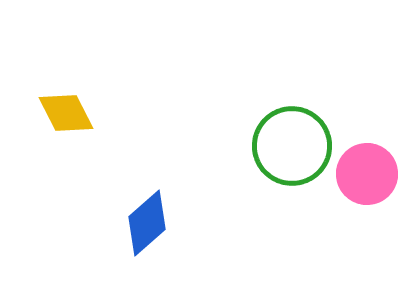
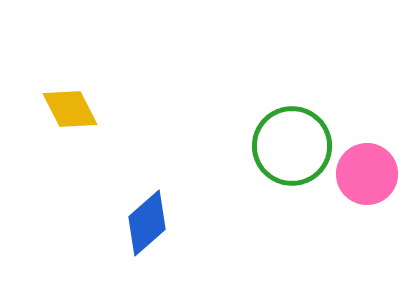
yellow diamond: moved 4 px right, 4 px up
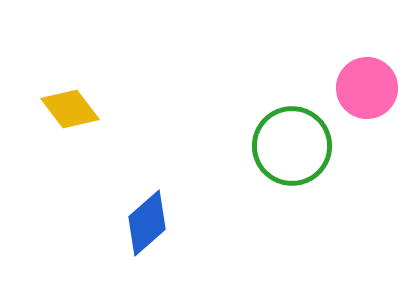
yellow diamond: rotated 10 degrees counterclockwise
pink circle: moved 86 px up
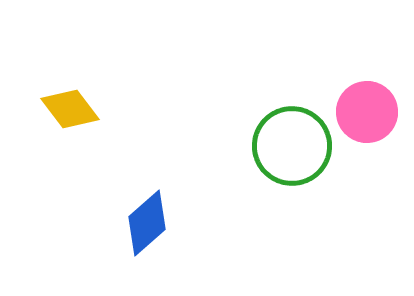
pink circle: moved 24 px down
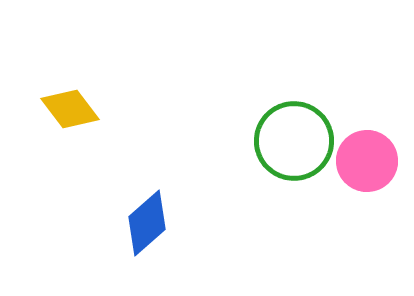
pink circle: moved 49 px down
green circle: moved 2 px right, 5 px up
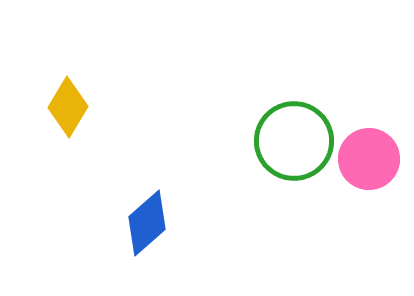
yellow diamond: moved 2 px left, 2 px up; rotated 68 degrees clockwise
pink circle: moved 2 px right, 2 px up
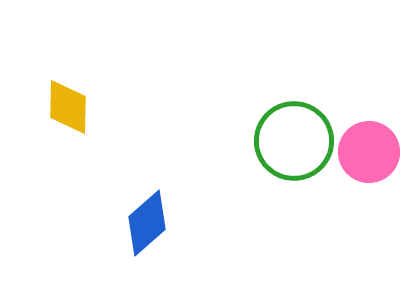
yellow diamond: rotated 30 degrees counterclockwise
pink circle: moved 7 px up
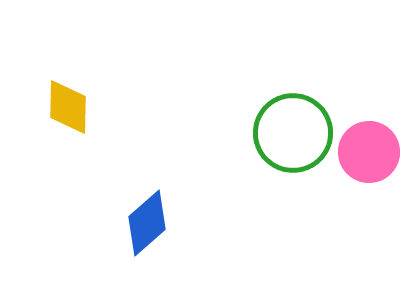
green circle: moved 1 px left, 8 px up
